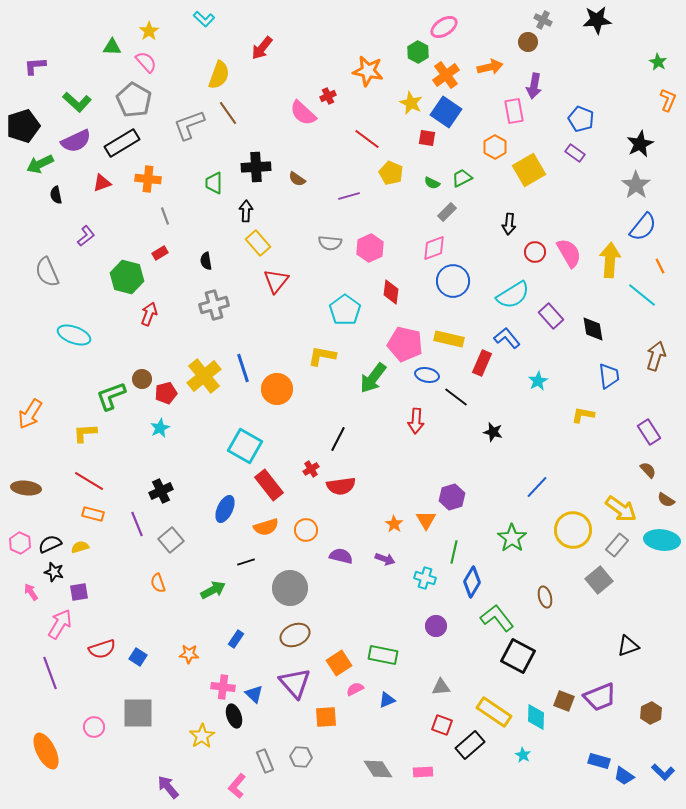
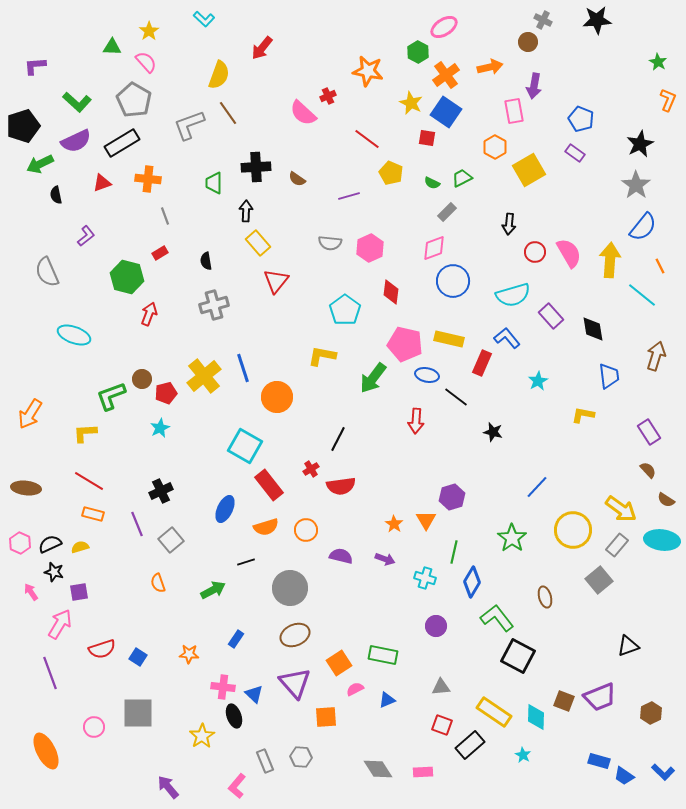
cyan semicircle at (513, 295): rotated 16 degrees clockwise
orange circle at (277, 389): moved 8 px down
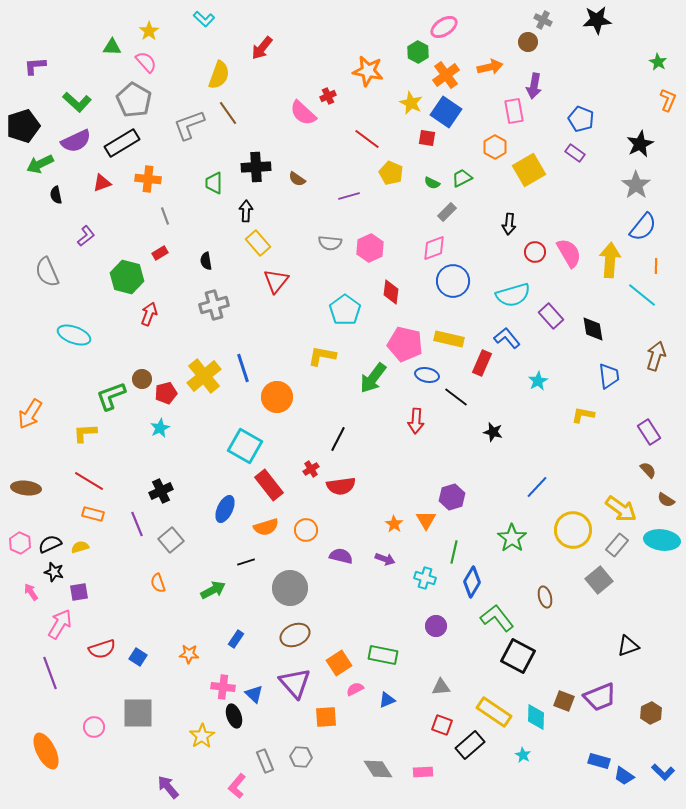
orange line at (660, 266): moved 4 px left; rotated 28 degrees clockwise
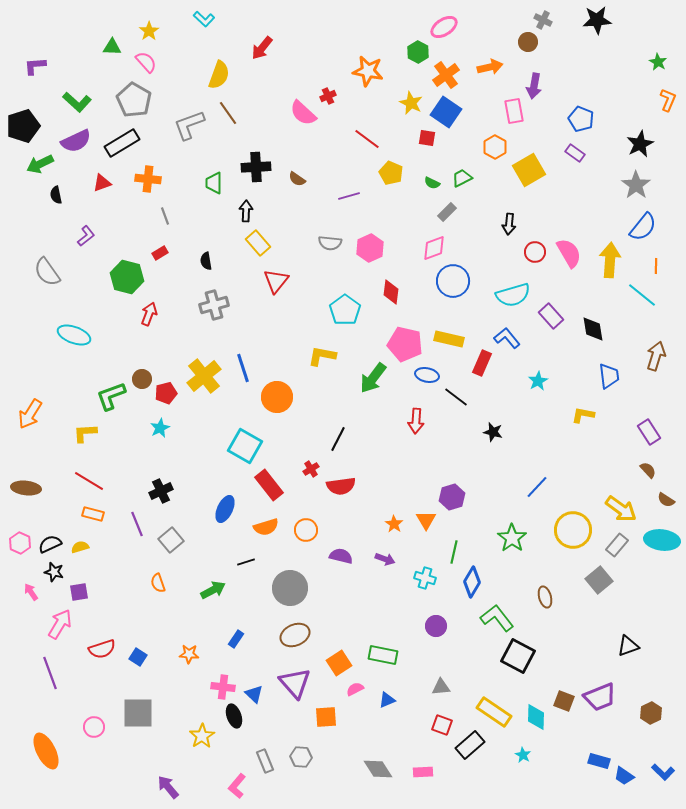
gray semicircle at (47, 272): rotated 12 degrees counterclockwise
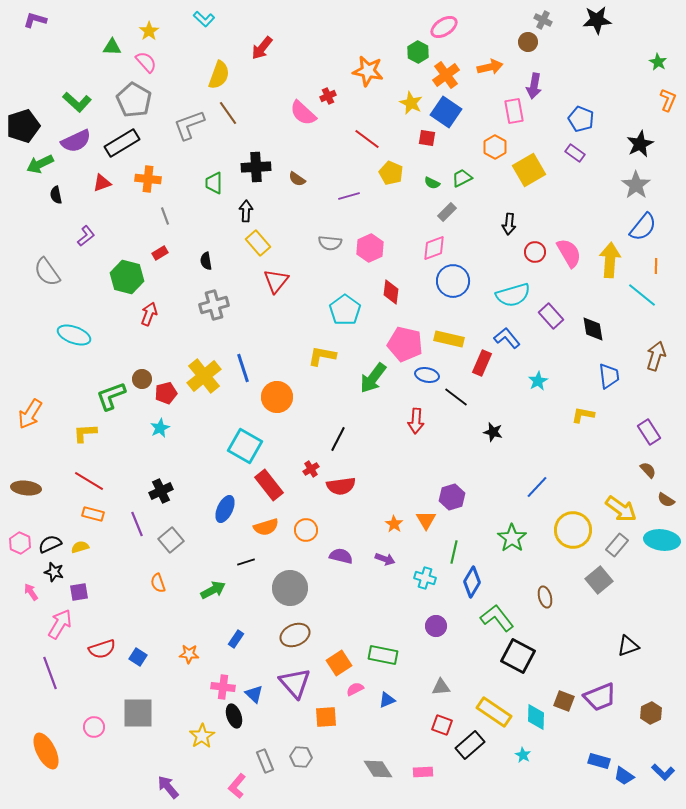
purple L-shape at (35, 66): moved 46 px up; rotated 20 degrees clockwise
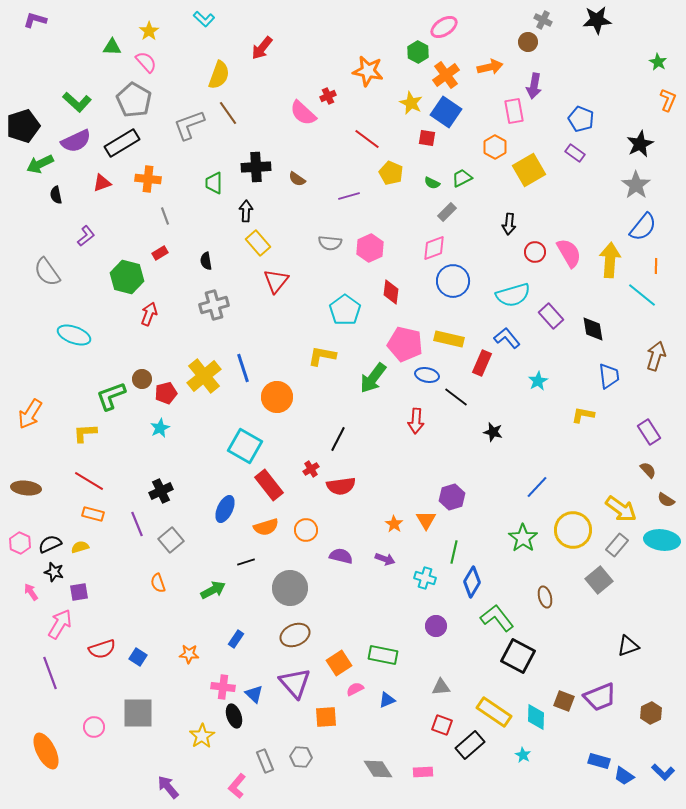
green star at (512, 538): moved 11 px right
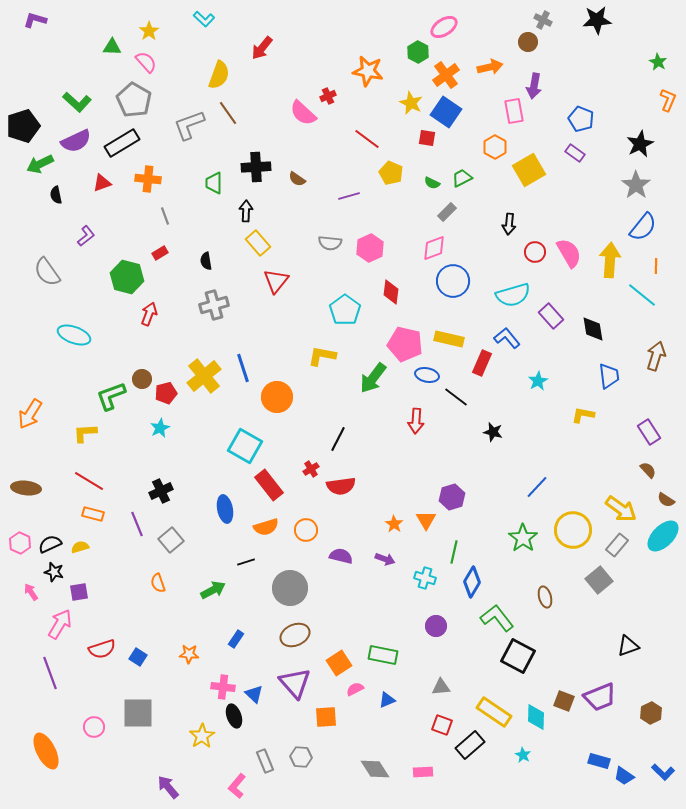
blue ellipse at (225, 509): rotated 36 degrees counterclockwise
cyan ellipse at (662, 540): moved 1 px right, 4 px up; rotated 52 degrees counterclockwise
gray diamond at (378, 769): moved 3 px left
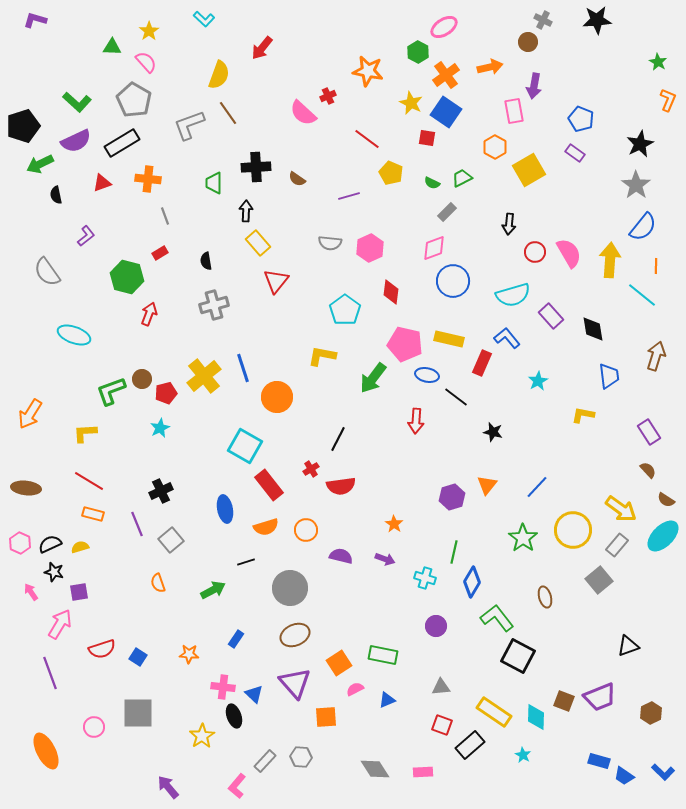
green L-shape at (111, 396): moved 5 px up
orange triangle at (426, 520): moved 61 px right, 35 px up; rotated 10 degrees clockwise
gray rectangle at (265, 761): rotated 65 degrees clockwise
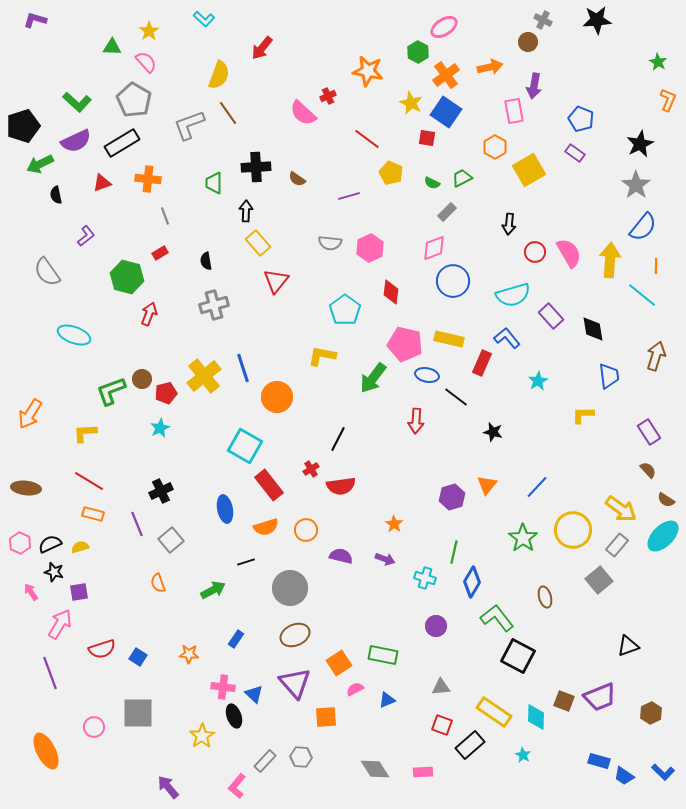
yellow L-shape at (583, 415): rotated 10 degrees counterclockwise
